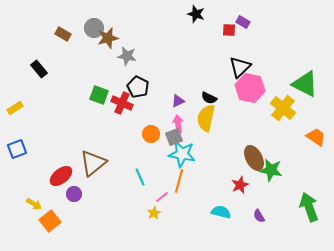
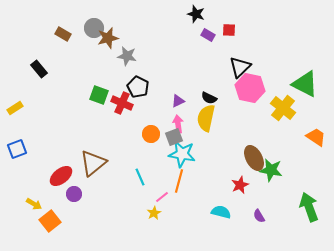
purple rectangle: moved 35 px left, 13 px down
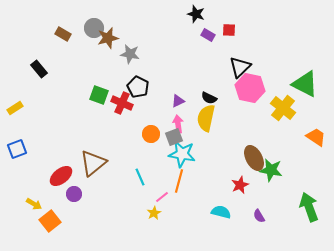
gray star: moved 3 px right, 2 px up
